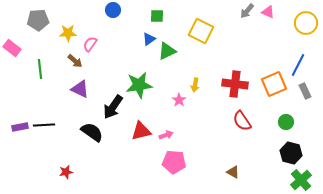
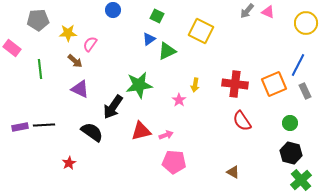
green square: rotated 24 degrees clockwise
green circle: moved 4 px right, 1 px down
red star: moved 3 px right, 9 px up; rotated 16 degrees counterclockwise
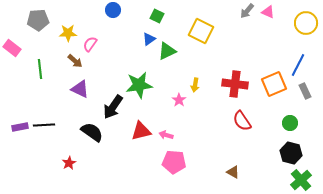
pink arrow: rotated 144 degrees counterclockwise
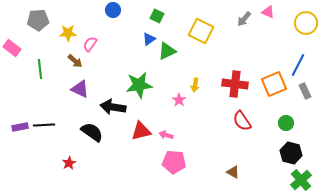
gray arrow: moved 3 px left, 8 px down
black arrow: rotated 65 degrees clockwise
green circle: moved 4 px left
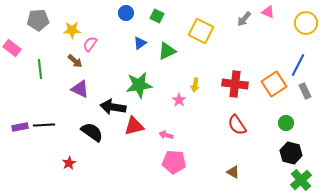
blue circle: moved 13 px right, 3 px down
yellow star: moved 4 px right, 3 px up
blue triangle: moved 9 px left, 4 px down
orange square: rotated 10 degrees counterclockwise
red semicircle: moved 5 px left, 4 px down
red triangle: moved 7 px left, 5 px up
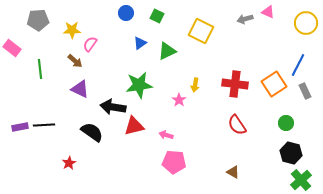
gray arrow: moved 1 px right; rotated 35 degrees clockwise
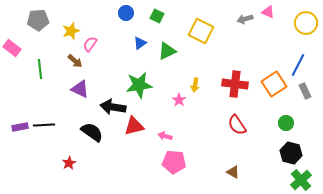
yellow star: moved 1 px left, 1 px down; rotated 18 degrees counterclockwise
pink arrow: moved 1 px left, 1 px down
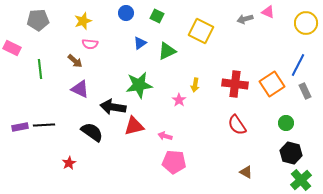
yellow star: moved 12 px right, 10 px up
pink semicircle: rotated 119 degrees counterclockwise
pink rectangle: rotated 12 degrees counterclockwise
orange square: moved 2 px left
brown triangle: moved 13 px right
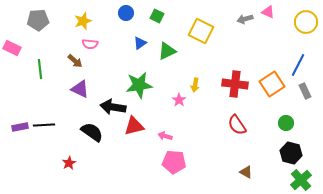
yellow circle: moved 1 px up
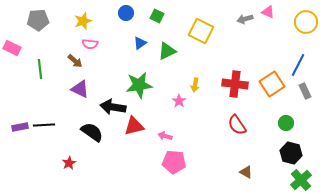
pink star: moved 1 px down
